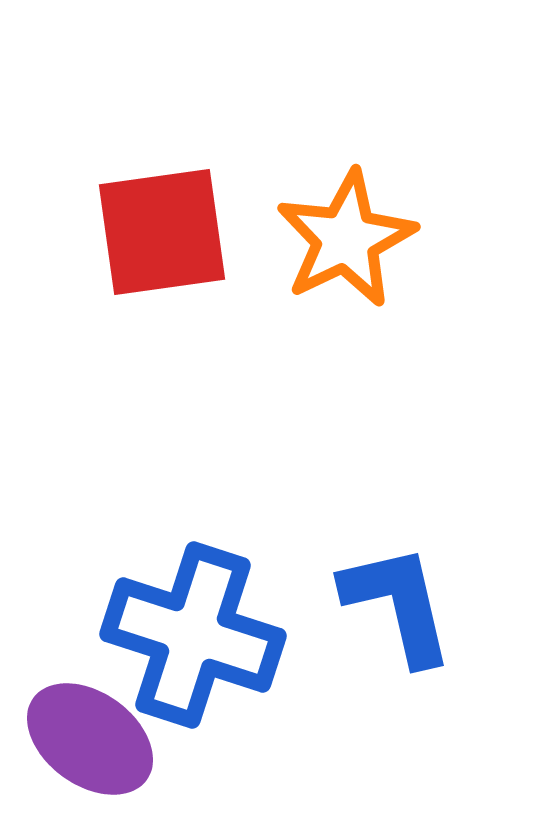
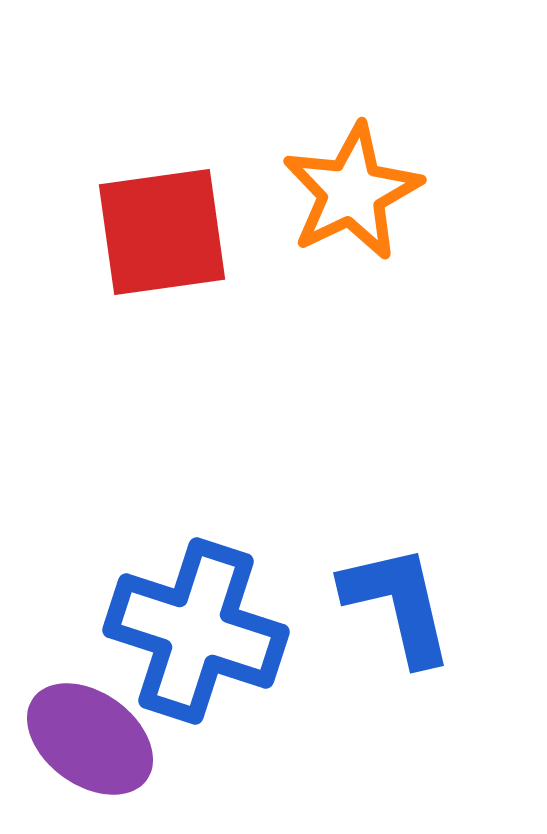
orange star: moved 6 px right, 47 px up
blue cross: moved 3 px right, 4 px up
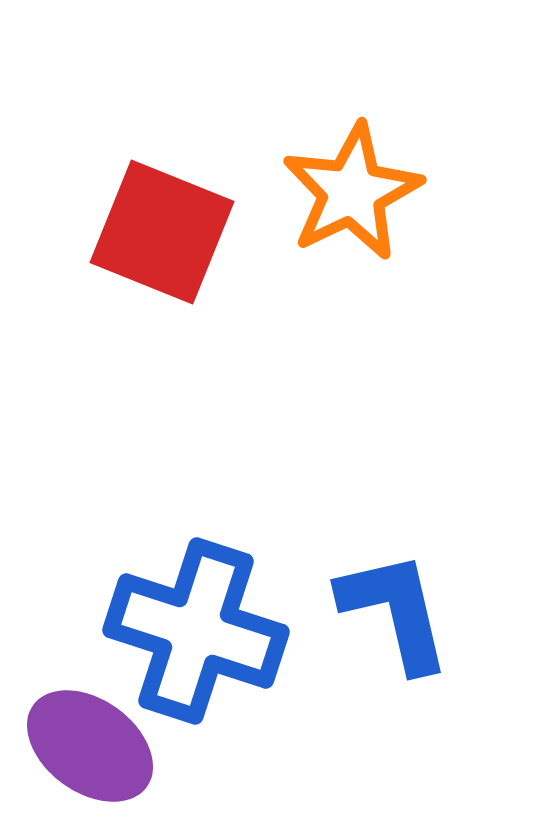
red square: rotated 30 degrees clockwise
blue L-shape: moved 3 px left, 7 px down
purple ellipse: moved 7 px down
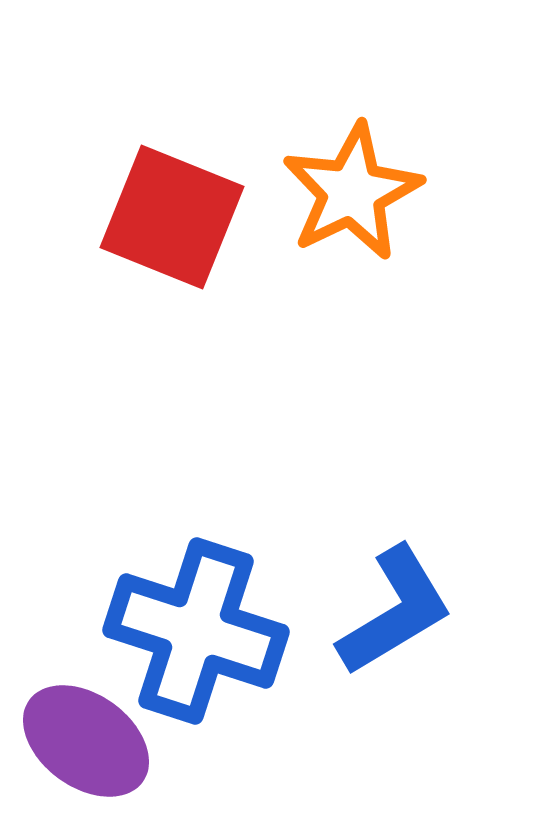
red square: moved 10 px right, 15 px up
blue L-shape: rotated 72 degrees clockwise
purple ellipse: moved 4 px left, 5 px up
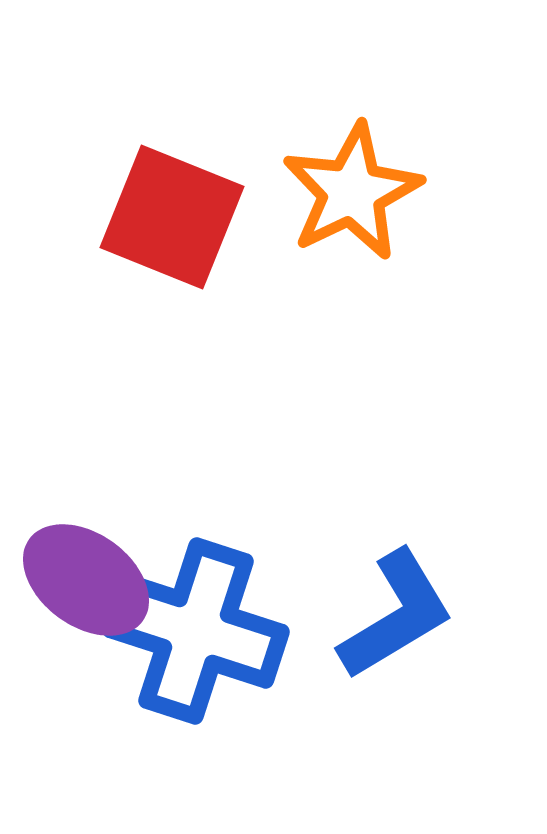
blue L-shape: moved 1 px right, 4 px down
purple ellipse: moved 161 px up
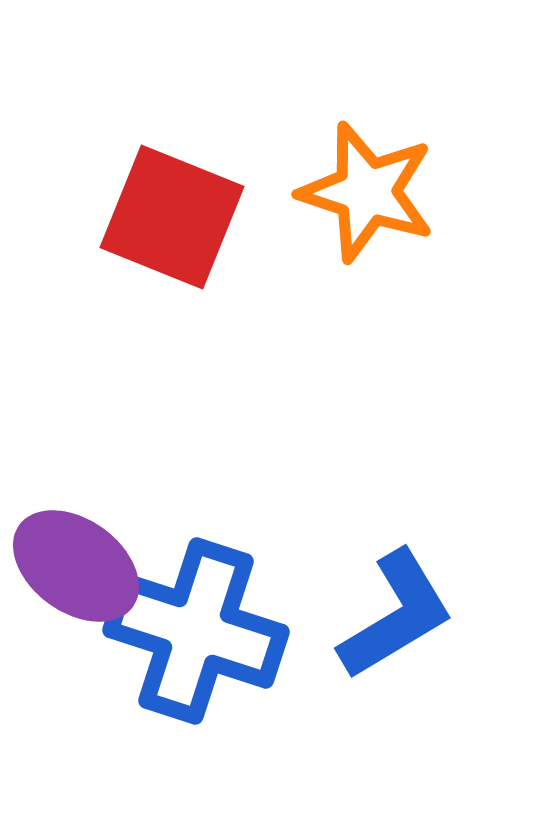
orange star: moved 15 px right; rotated 28 degrees counterclockwise
purple ellipse: moved 10 px left, 14 px up
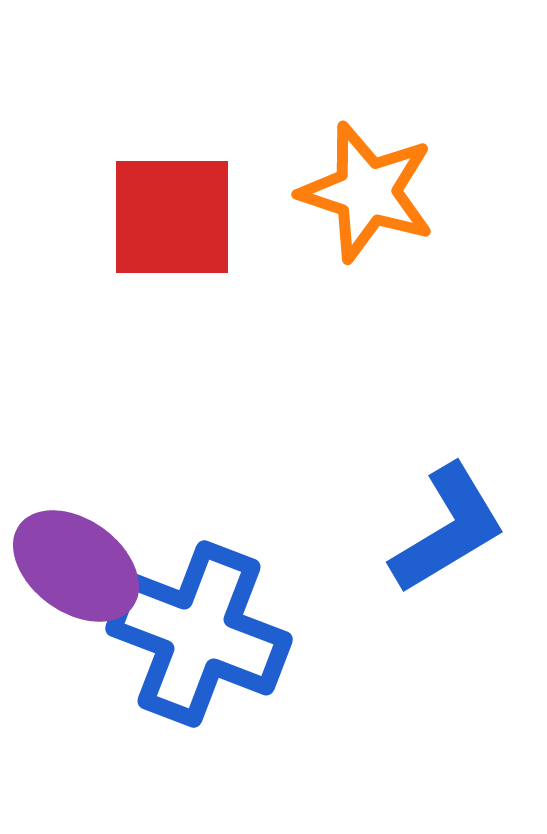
red square: rotated 22 degrees counterclockwise
blue L-shape: moved 52 px right, 86 px up
blue cross: moved 3 px right, 3 px down; rotated 3 degrees clockwise
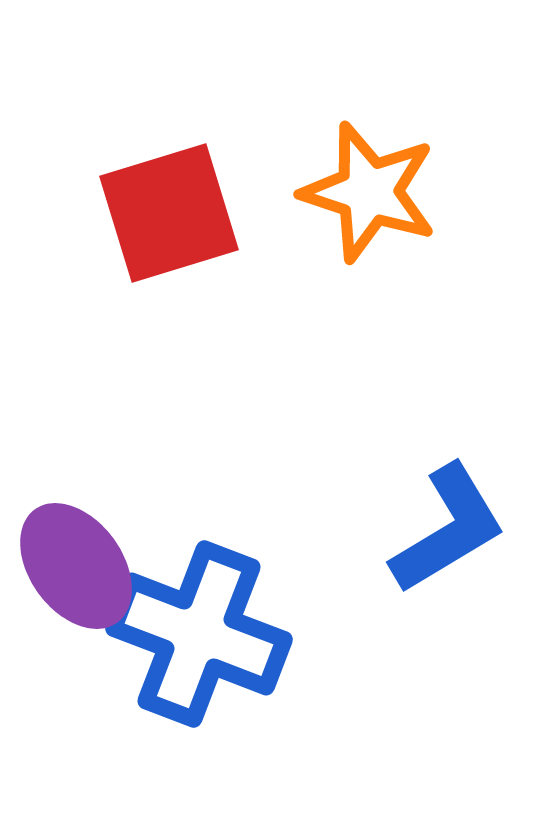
orange star: moved 2 px right
red square: moved 3 px left, 4 px up; rotated 17 degrees counterclockwise
purple ellipse: rotated 18 degrees clockwise
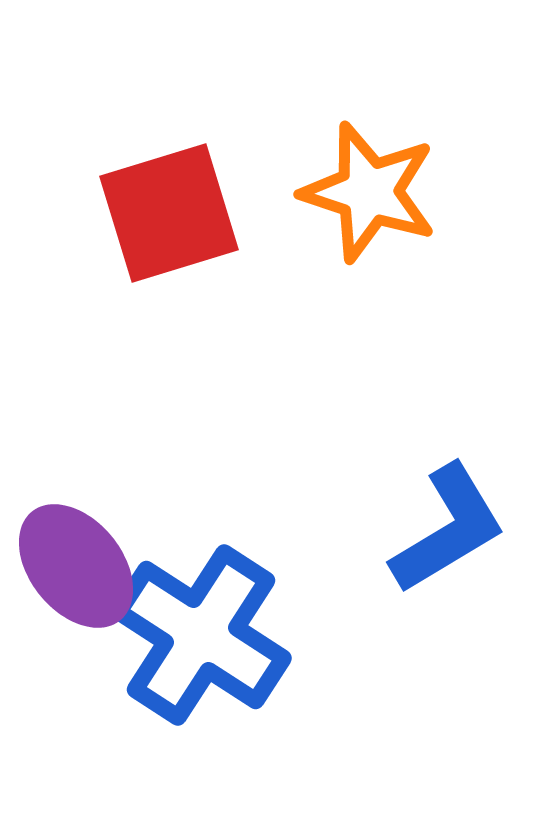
purple ellipse: rotated 3 degrees counterclockwise
blue cross: moved 2 px right, 1 px down; rotated 12 degrees clockwise
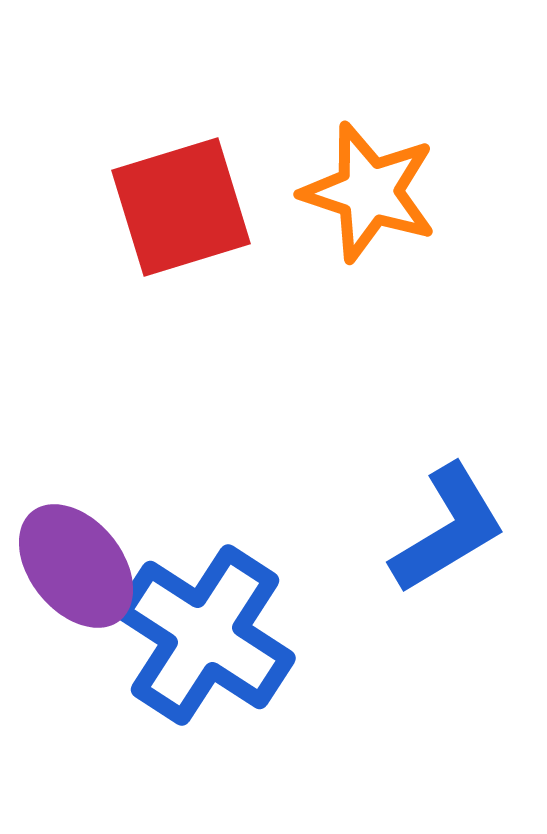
red square: moved 12 px right, 6 px up
blue cross: moved 4 px right
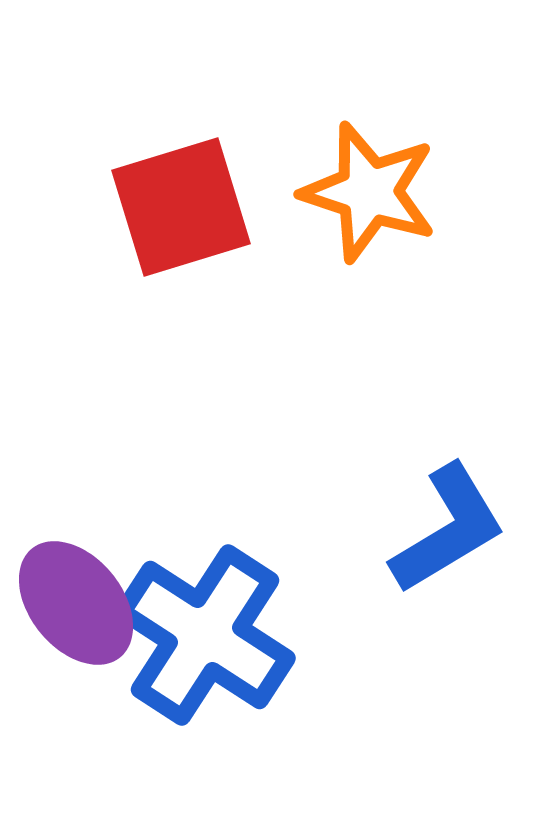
purple ellipse: moved 37 px down
